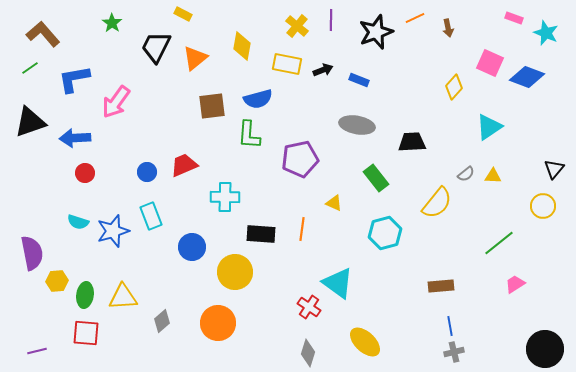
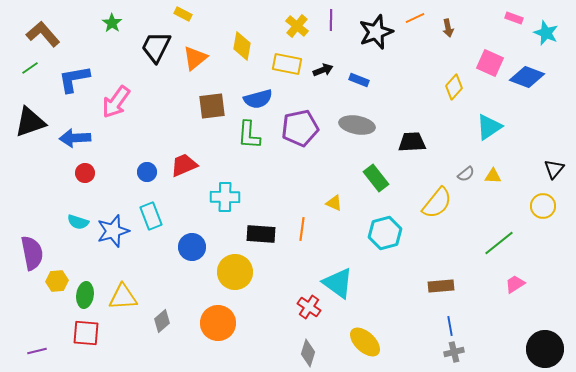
purple pentagon at (300, 159): moved 31 px up
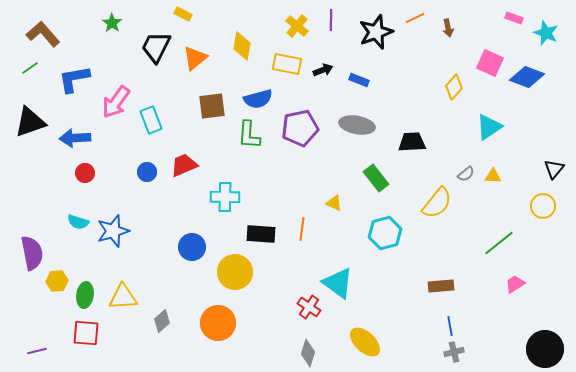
cyan rectangle at (151, 216): moved 96 px up
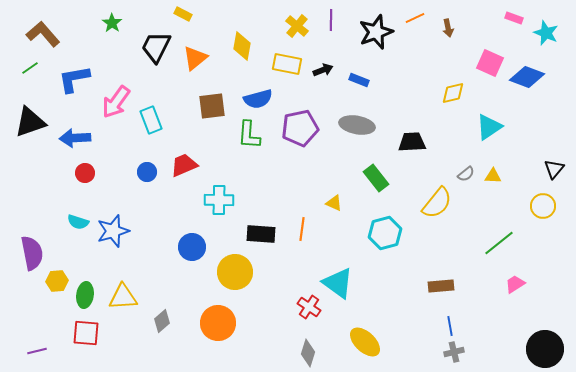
yellow diamond at (454, 87): moved 1 px left, 6 px down; rotated 35 degrees clockwise
cyan cross at (225, 197): moved 6 px left, 3 px down
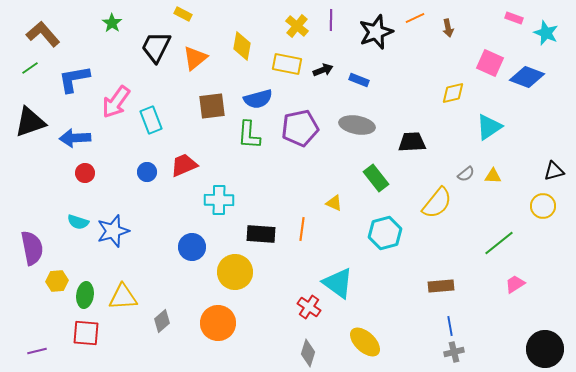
black triangle at (554, 169): moved 2 px down; rotated 35 degrees clockwise
purple semicircle at (32, 253): moved 5 px up
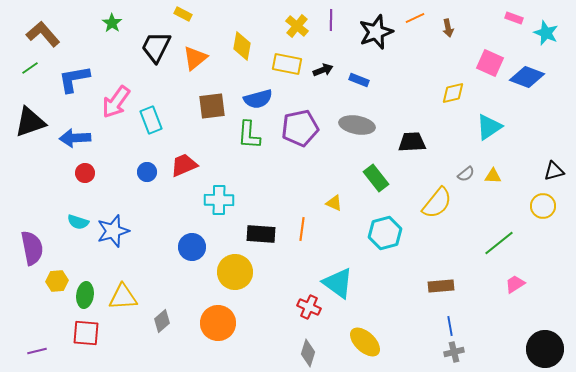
red cross at (309, 307): rotated 10 degrees counterclockwise
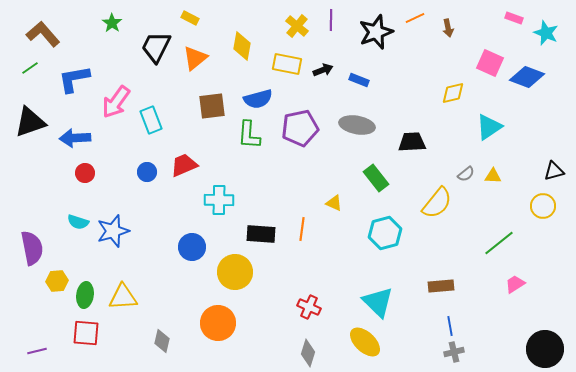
yellow rectangle at (183, 14): moved 7 px right, 4 px down
cyan triangle at (338, 283): moved 40 px right, 19 px down; rotated 8 degrees clockwise
gray diamond at (162, 321): moved 20 px down; rotated 35 degrees counterclockwise
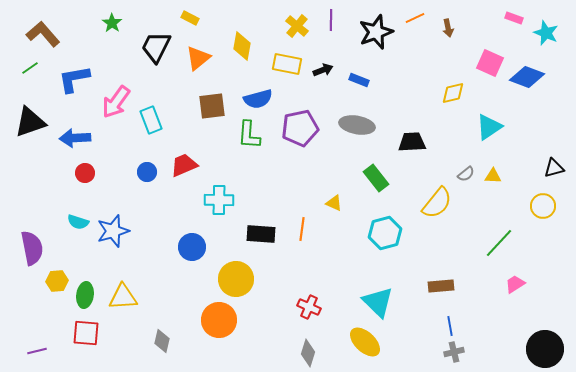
orange triangle at (195, 58): moved 3 px right
black triangle at (554, 171): moved 3 px up
green line at (499, 243): rotated 8 degrees counterclockwise
yellow circle at (235, 272): moved 1 px right, 7 px down
orange circle at (218, 323): moved 1 px right, 3 px up
